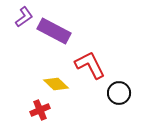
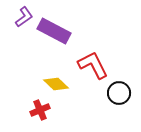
red L-shape: moved 3 px right
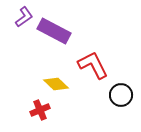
black circle: moved 2 px right, 2 px down
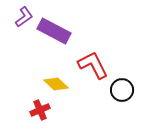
black circle: moved 1 px right, 5 px up
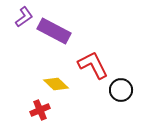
black circle: moved 1 px left
